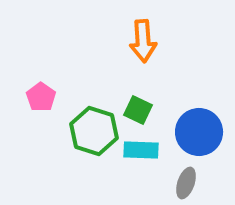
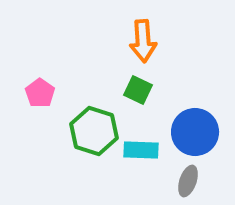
pink pentagon: moved 1 px left, 4 px up
green square: moved 20 px up
blue circle: moved 4 px left
gray ellipse: moved 2 px right, 2 px up
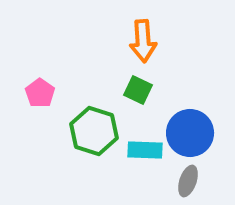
blue circle: moved 5 px left, 1 px down
cyan rectangle: moved 4 px right
